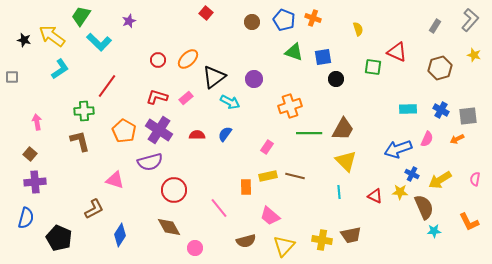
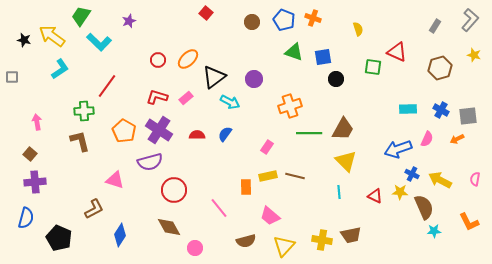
yellow arrow at (440, 180): rotated 60 degrees clockwise
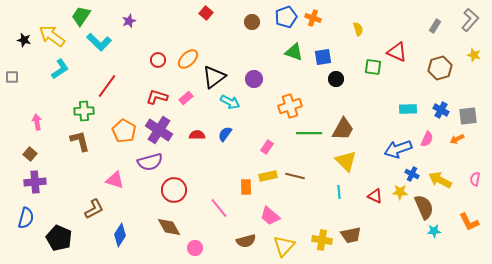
blue pentagon at (284, 20): moved 2 px right, 3 px up; rotated 30 degrees clockwise
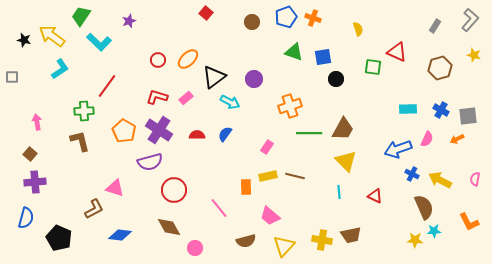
pink triangle at (115, 180): moved 8 px down
yellow star at (400, 192): moved 15 px right, 48 px down
blue diamond at (120, 235): rotated 65 degrees clockwise
